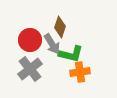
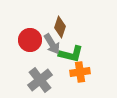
gray cross: moved 10 px right, 11 px down
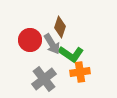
green L-shape: rotated 20 degrees clockwise
gray cross: moved 4 px right, 1 px up
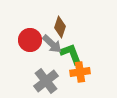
gray arrow: rotated 15 degrees counterclockwise
green L-shape: rotated 145 degrees counterclockwise
gray cross: moved 2 px right, 2 px down
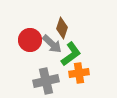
brown diamond: moved 2 px right, 1 px down
green L-shape: rotated 75 degrees clockwise
orange cross: moved 1 px left, 1 px down
gray cross: rotated 25 degrees clockwise
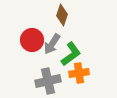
brown diamond: moved 13 px up
red circle: moved 2 px right
gray arrow: rotated 80 degrees clockwise
gray cross: moved 2 px right
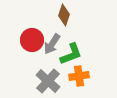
brown diamond: moved 2 px right
green L-shape: rotated 15 degrees clockwise
orange cross: moved 3 px down
gray cross: rotated 35 degrees counterclockwise
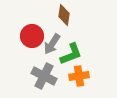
brown diamond: rotated 10 degrees counterclockwise
red circle: moved 4 px up
gray cross: moved 4 px left, 5 px up; rotated 15 degrees counterclockwise
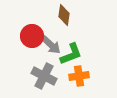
gray arrow: moved 1 px left, 1 px down; rotated 80 degrees counterclockwise
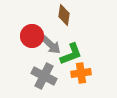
orange cross: moved 2 px right, 3 px up
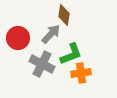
red circle: moved 14 px left, 2 px down
gray arrow: moved 11 px up; rotated 90 degrees counterclockwise
gray cross: moved 2 px left, 12 px up
